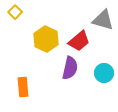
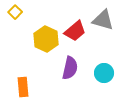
red trapezoid: moved 4 px left, 10 px up
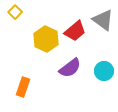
gray triangle: rotated 20 degrees clockwise
purple semicircle: rotated 40 degrees clockwise
cyan circle: moved 2 px up
orange rectangle: rotated 24 degrees clockwise
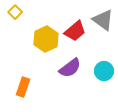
yellow hexagon: rotated 10 degrees clockwise
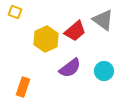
yellow square: rotated 24 degrees counterclockwise
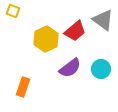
yellow square: moved 2 px left, 1 px up
cyan circle: moved 3 px left, 2 px up
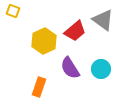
yellow hexagon: moved 2 px left, 2 px down
purple semicircle: rotated 95 degrees clockwise
orange rectangle: moved 16 px right
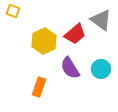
gray triangle: moved 2 px left
red trapezoid: moved 3 px down
